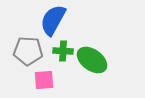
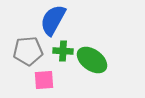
gray pentagon: rotated 8 degrees counterclockwise
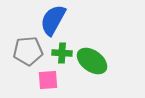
green cross: moved 1 px left, 2 px down
green ellipse: moved 1 px down
pink square: moved 4 px right
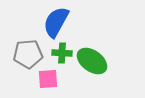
blue semicircle: moved 3 px right, 2 px down
gray pentagon: moved 3 px down
pink square: moved 1 px up
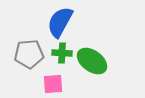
blue semicircle: moved 4 px right
gray pentagon: moved 1 px right
pink square: moved 5 px right, 5 px down
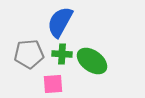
green cross: moved 1 px down
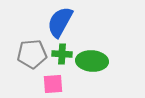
gray pentagon: moved 3 px right
green ellipse: rotated 32 degrees counterclockwise
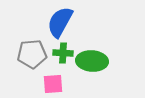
green cross: moved 1 px right, 1 px up
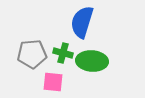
blue semicircle: moved 22 px right; rotated 12 degrees counterclockwise
green cross: rotated 12 degrees clockwise
pink square: moved 2 px up; rotated 10 degrees clockwise
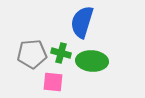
green cross: moved 2 px left
